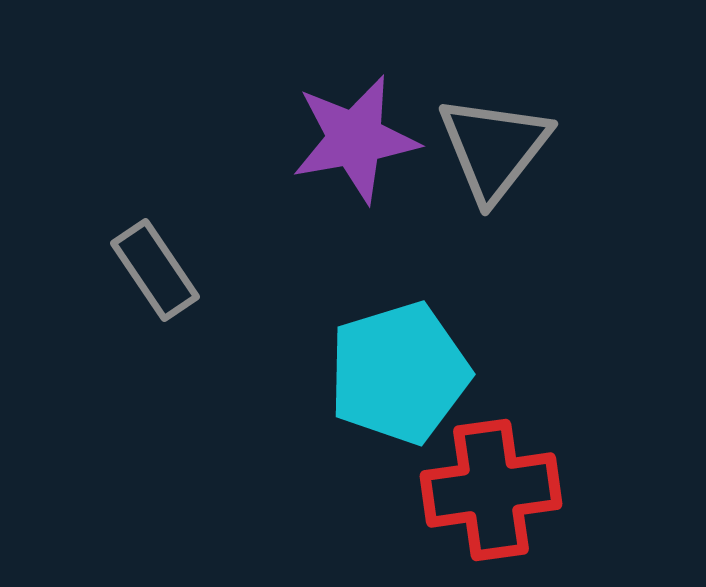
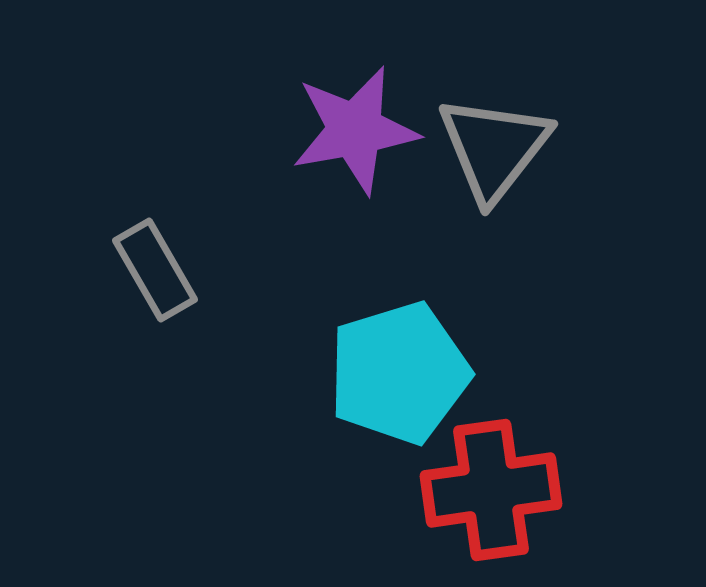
purple star: moved 9 px up
gray rectangle: rotated 4 degrees clockwise
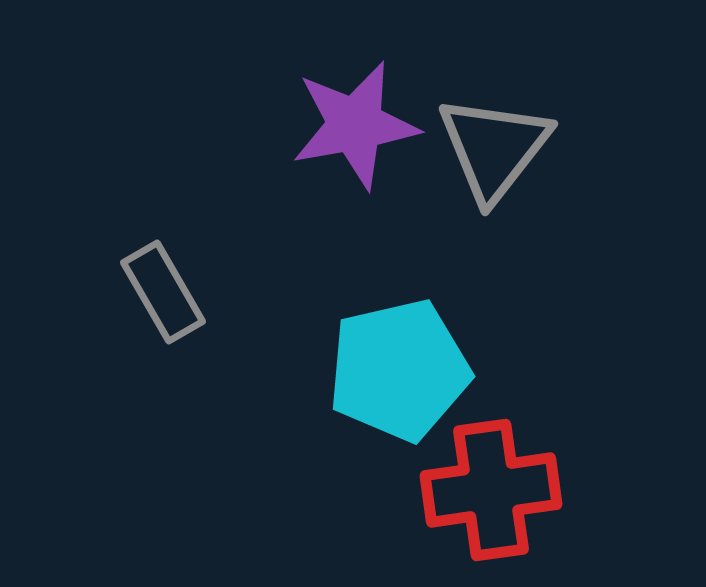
purple star: moved 5 px up
gray rectangle: moved 8 px right, 22 px down
cyan pentagon: moved 3 px up; rotated 4 degrees clockwise
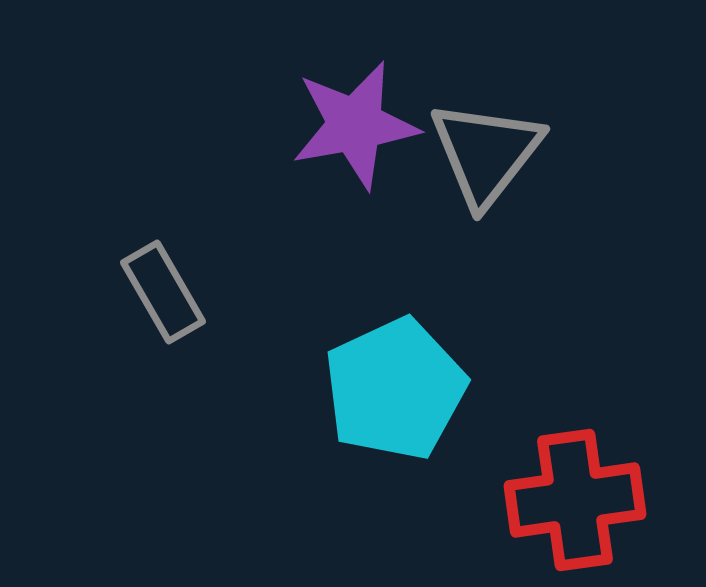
gray triangle: moved 8 px left, 5 px down
cyan pentagon: moved 4 px left, 19 px down; rotated 12 degrees counterclockwise
red cross: moved 84 px right, 10 px down
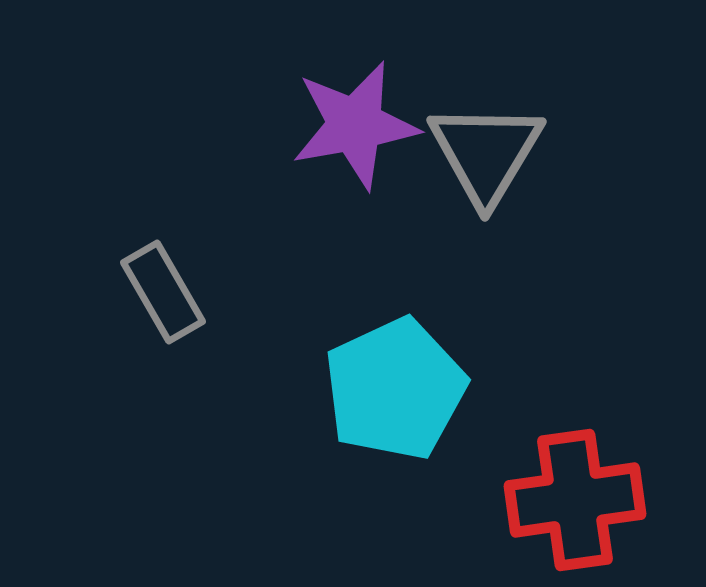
gray triangle: rotated 7 degrees counterclockwise
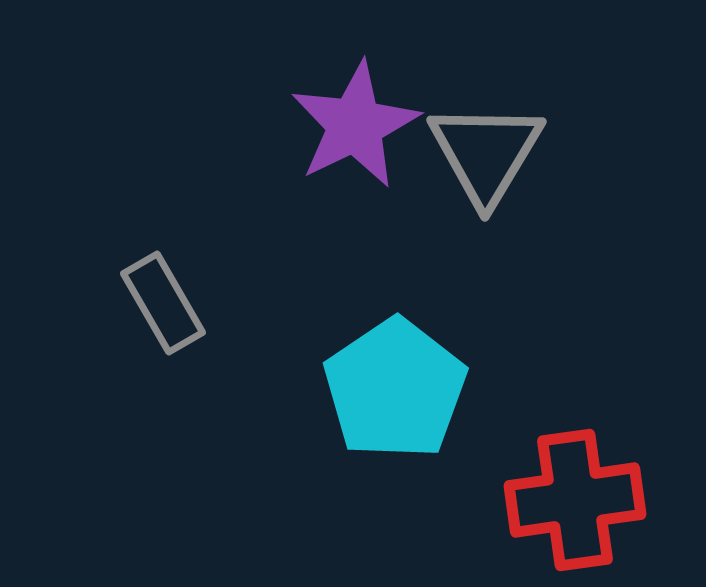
purple star: rotated 16 degrees counterclockwise
gray rectangle: moved 11 px down
cyan pentagon: rotated 9 degrees counterclockwise
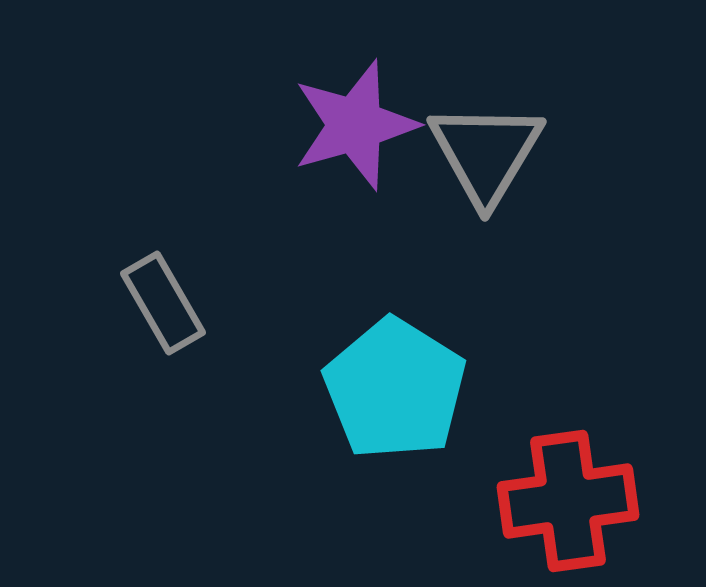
purple star: rotated 10 degrees clockwise
cyan pentagon: rotated 6 degrees counterclockwise
red cross: moved 7 px left, 1 px down
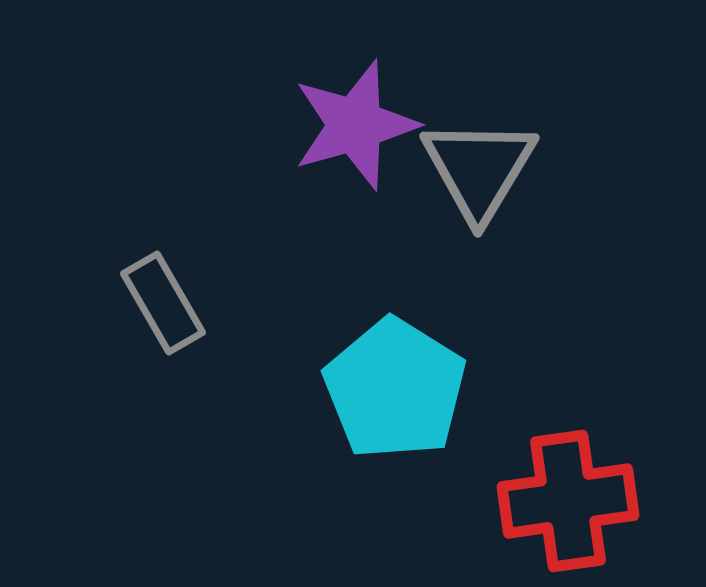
gray triangle: moved 7 px left, 16 px down
